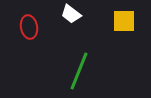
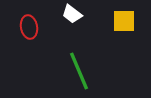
white trapezoid: moved 1 px right
green line: rotated 45 degrees counterclockwise
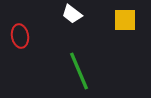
yellow square: moved 1 px right, 1 px up
red ellipse: moved 9 px left, 9 px down
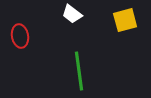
yellow square: rotated 15 degrees counterclockwise
green line: rotated 15 degrees clockwise
